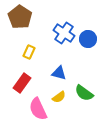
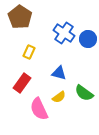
pink semicircle: moved 1 px right
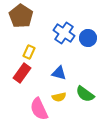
brown pentagon: moved 1 px right, 1 px up
blue circle: moved 1 px up
red rectangle: moved 10 px up
green semicircle: moved 1 px right, 1 px down
yellow semicircle: rotated 24 degrees clockwise
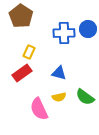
blue cross: rotated 35 degrees counterclockwise
blue circle: moved 9 px up
red rectangle: rotated 18 degrees clockwise
green semicircle: moved 3 px down
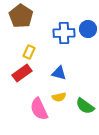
green semicircle: moved 9 px down
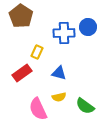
blue circle: moved 2 px up
yellow rectangle: moved 8 px right
pink semicircle: moved 1 px left
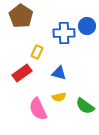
blue circle: moved 1 px left, 1 px up
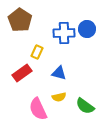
brown pentagon: moved 1 px left, 4 px down
blue circle: moved 3 px down
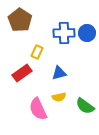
blue circle: moved 4 px down
blue triangle: rotated 28 degrees counterclockwise
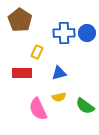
red rectangle: rotated 36 degrees clockwise
